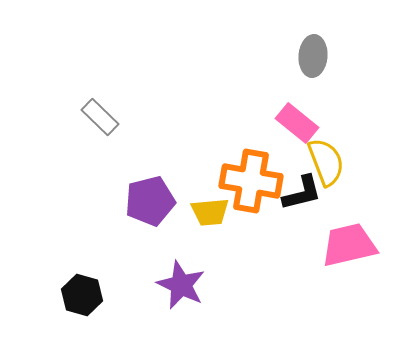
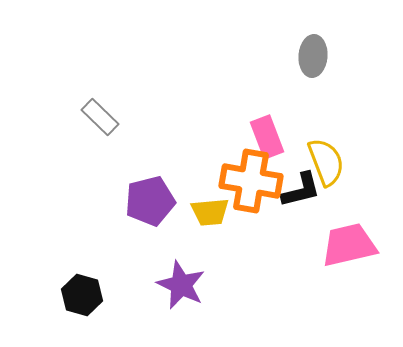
pink rectangle: moved 30 px left, 14 px down; rotated 30 degrees clockwise
black L-shape: moved 1 px left, 3 px up
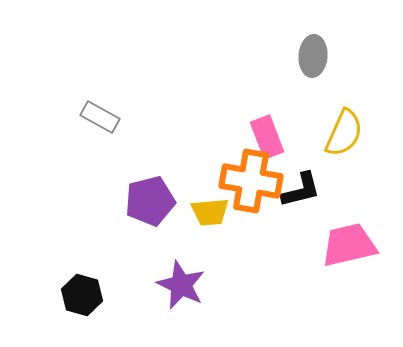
gray rectangle: rotated 15 degrees counterclockwise
yellow semicircle: moved 18 px right, 29 px up; rotated 45 degrees clockwise
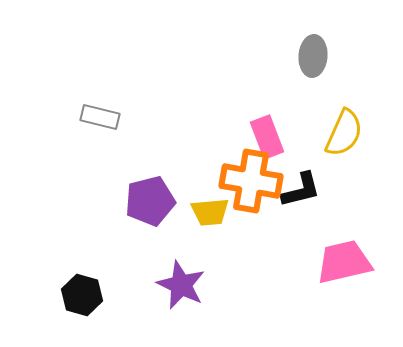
gray rectangle: rotated 15 degrees counterclockwise
pink trapezoid: moved 5 px left, 17 px down
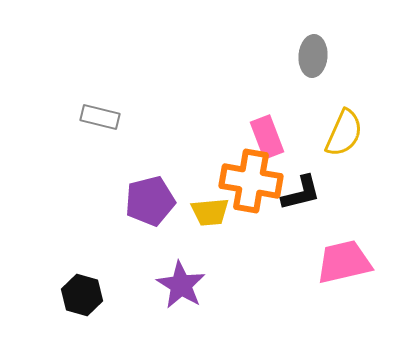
black L-shape: moved 3 px down
purple star: rotated 6 degrees clockwise
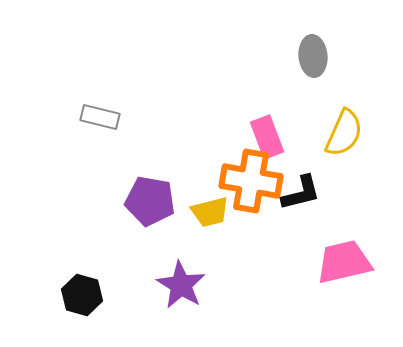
gray ellipse: rotated 9 degrees counterclockwise
purple pentagon: rotated 24 degrees clockwise
yellow trapezoid: rotated 9 degrees counterclockwise
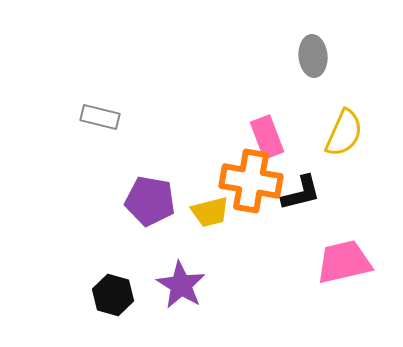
black hexagon: moved 31 px right
